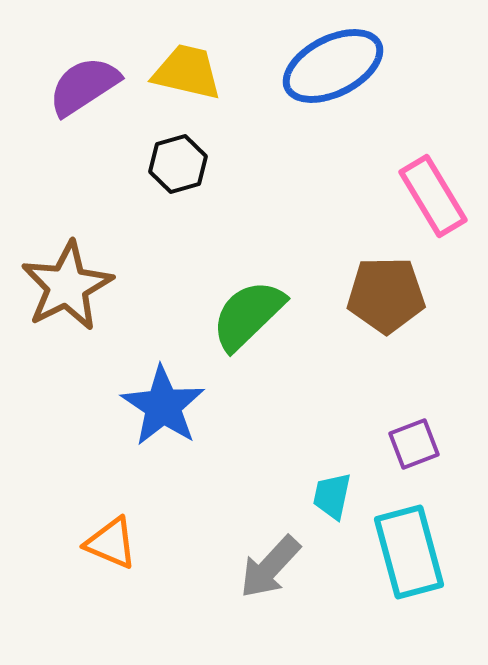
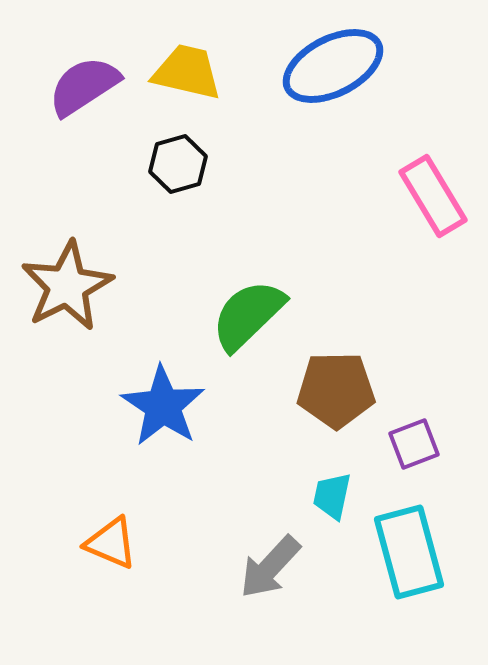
brown pentagon: moved 50 px left, 95 px down
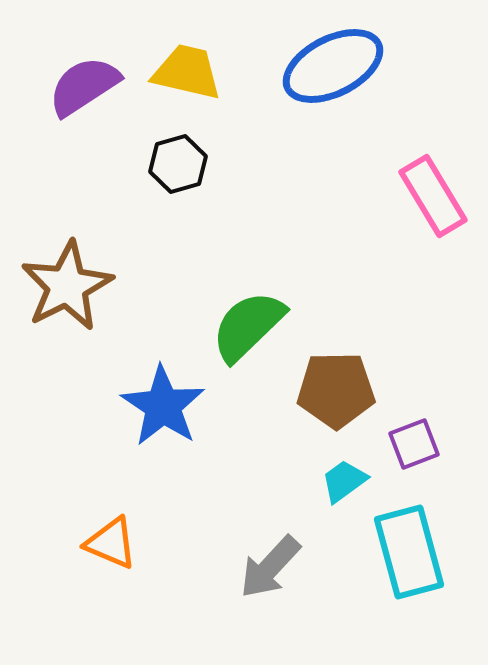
green semicircle: moved 11 px down
cyan trapezoid: moved 12 px right, 15 px up; rotated 42 degrees clockwise
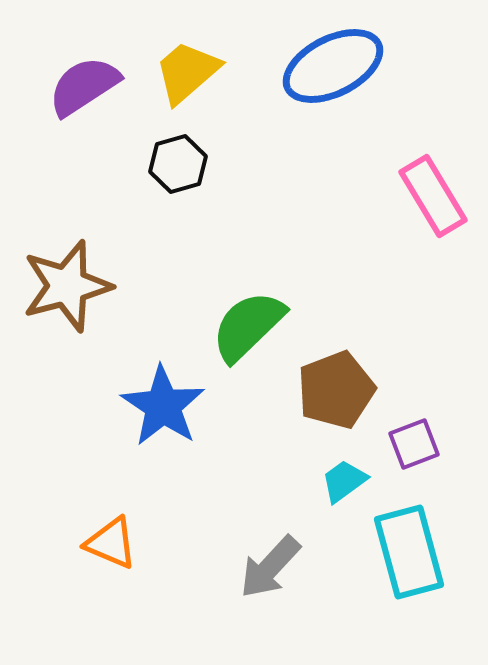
yellow trapezoid: rotated 54 degrees counterclockwise
brown star: rotated 12 degrees clockwise
brown pentagon: rotated 20 degrees counterclockwise
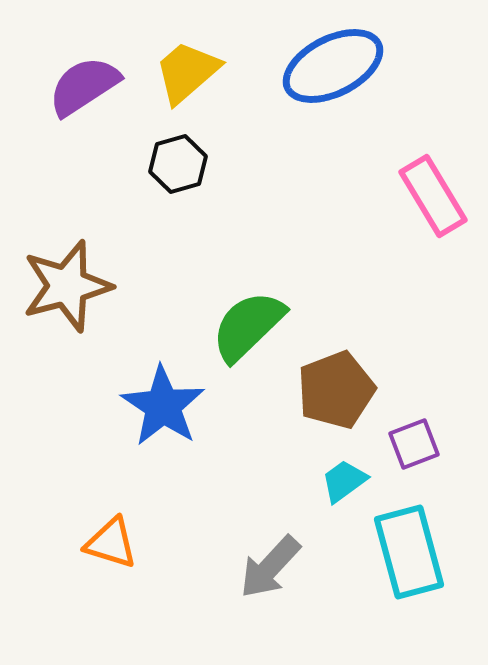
orange triangle: rotated 6 degrees counterclockwise
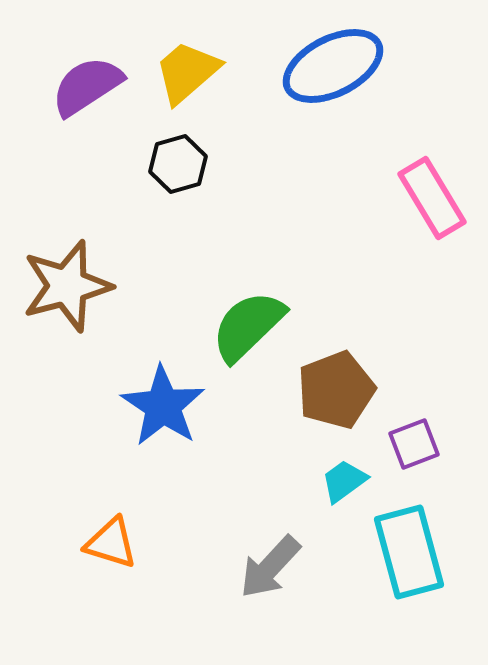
purple semicircle: moved 3 px right
pink rectangle: moved 1 px left, 2 px down
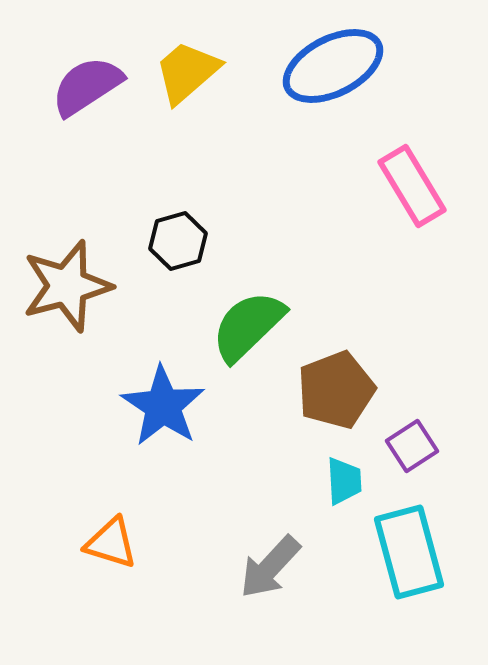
black hexagon: moved 77 px down
pink rectangle: moved 20 px left, 12 px up
purple square: moved 2 px left, 2 px down; rotated 12 degrees counterclockwise
cyan trapezoid: rotated 123 degrees clockwise
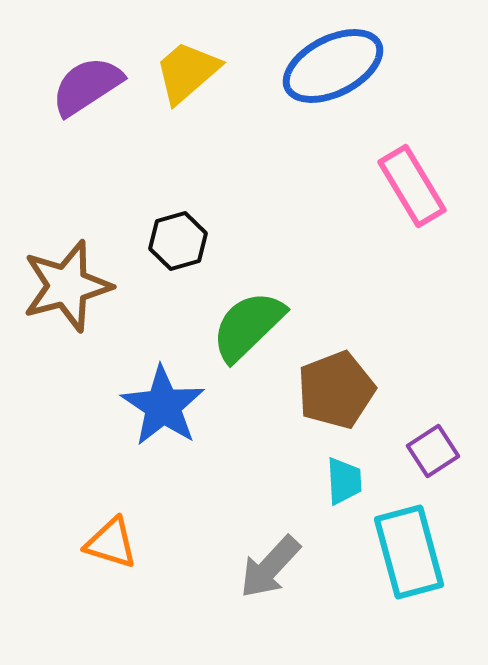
purple square: moved 21 px right, 5 px down
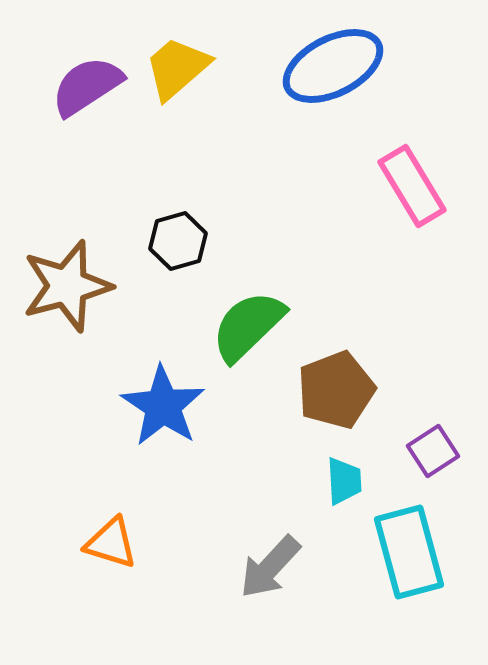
yellow trapezoid: moved 10 px left, 4 px up
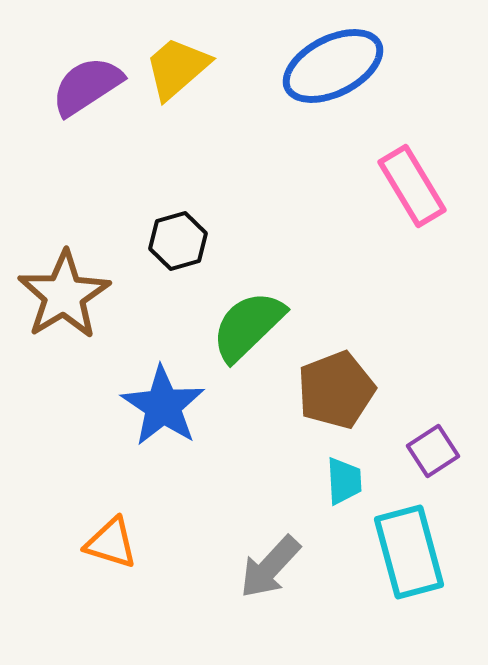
brown star: moved 3 px left, 9 px down; rotated 16 degrees counterclockwise
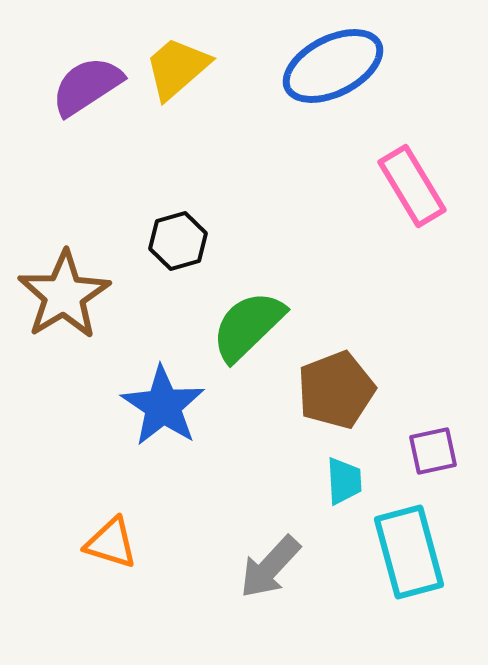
purple square: rotated 21 degrees clockwise
